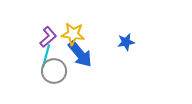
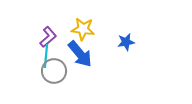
yellow star: moved 10 px right, 5 px up
cyan line: rotated 10 degrees counterclockwise
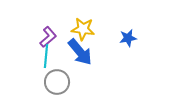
blue star: moved 2 px right, 4 px up
blue arrow: moved 2 px up
gray circle: moved 3 px right, 11 px down
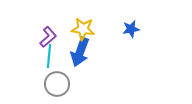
blue star: moved 3 px right, 9 px up
blue arrow: rotated 60 degrees clockwise
cyan line: moved 3 px right
gray circle: moved 2 px down
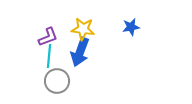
blue star: moved 2 px up
purple L-shape: rotated 20 degrees clockwise
gray circle: moved 3 px up
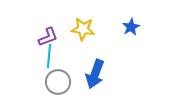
blue star: rotated 18 degrees counterclockwise
blue arrow: moved 15 px right, 22 px down
gray circle: moved 1 px right, 1 px down
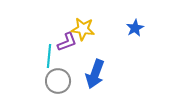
blue star: moved 4 px right, 1 px down
purple L-shape: moved 19 px right, 5 px down
gray circle: moved 1 px up
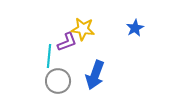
blue arrow: moved 1 px down
